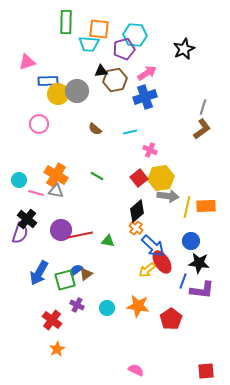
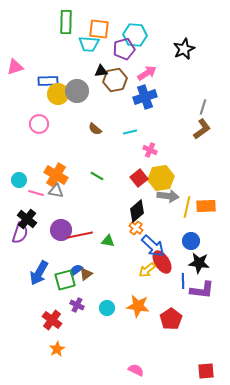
pink triangle at (27, 62): moved 12 px left, 5 px down
blue line at (183, 281): rotated 21 degrees counterclockwise
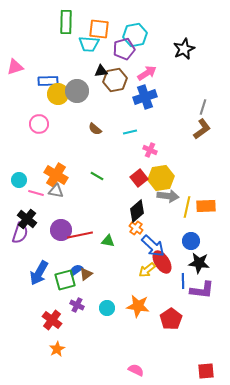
cyan hexagon at (135, 35): rotated 15 degrees counterclockwise
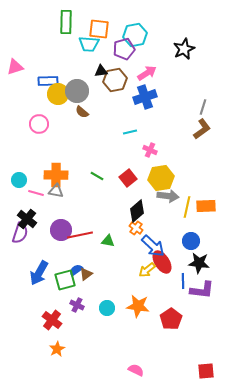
brown semicircle at (95, 129): moved 13 px left, 17 px up
orange cross at (56, 175): rotated 30 degrees counterclockwise
red square at (139, 178): moved 11 px left
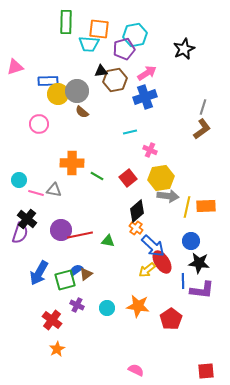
orange cross at (56, 175): moved 16 px right, 12 px up
gray triangle at (56, 191): moved 2 px left, 1 px up
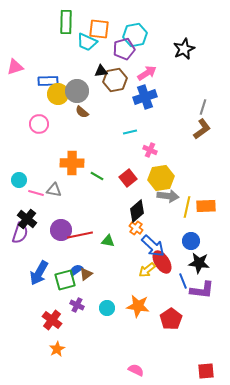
cyan trapezoid at (89, 44): moved 2 px left, 2 px up; rotated 20 degrees clockwise
blue line at (183, 281): rotated 21 degrees counterclockwise
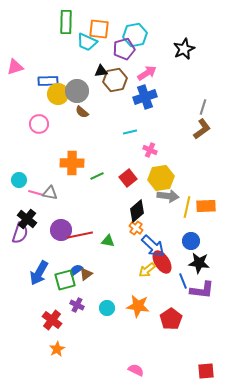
green line at (97, 176): rotated 56 degrees counterclockwise
gray triangle at (54, 190): moved 4 px left, 3 px down
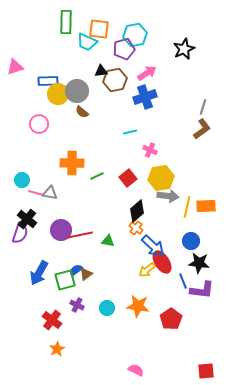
cyan circle at (19, 180): moved 3 px right
